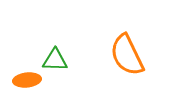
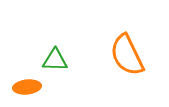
orange ellipse: moved 7 px down
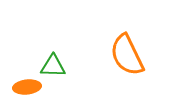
green triangle: moved 2 px left, 6 px down
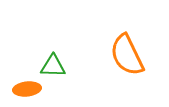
orange ellipse: moved 2 px down
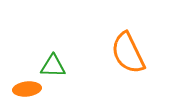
orange semicircle: moved 1 px right, 2 px up
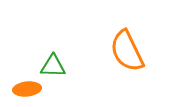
orange semicircle: moved 1 px left, 2 px up
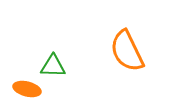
orange ellipse: rotated 20 degrees clockwise
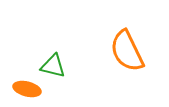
green triangle: rotated 12 degrees clockwise
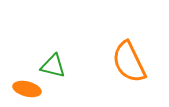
orange semicircle: moved 2 px right, 11 px down
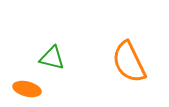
green triangle: moved 1 px left, 8 px up
